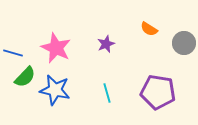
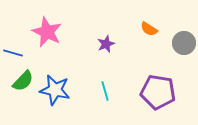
pink star: moved 9 px left, 16 px up
green semicircle: moved 2 px left, 4 px down
cyan line: moved 2 px left, 2 px up
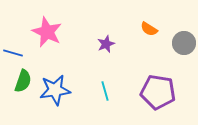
green semicircle: rotated 25 degrees counterclockwise
blue star: rotated 20 degrees counterclockwise
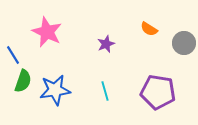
blue line: moved 2 px down; rotated 42 degrees clockwise
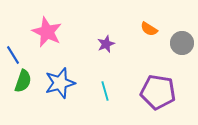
gray circle: moved 2 px left
blue star: moved 5 px right, 7 px up; rotated 8 degrees counterclockwise
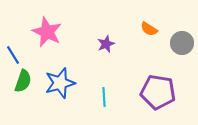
cyan line: moved 1 px left, 6 px down; rotated 12 degrees clockwise
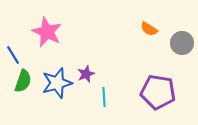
purple star: moved 20 px left, 30 px down
blue star: moved 3 px left
